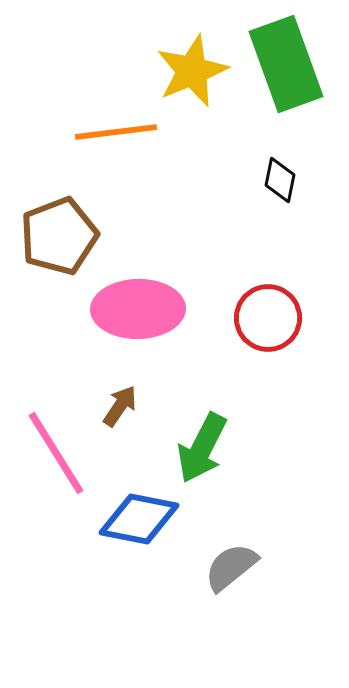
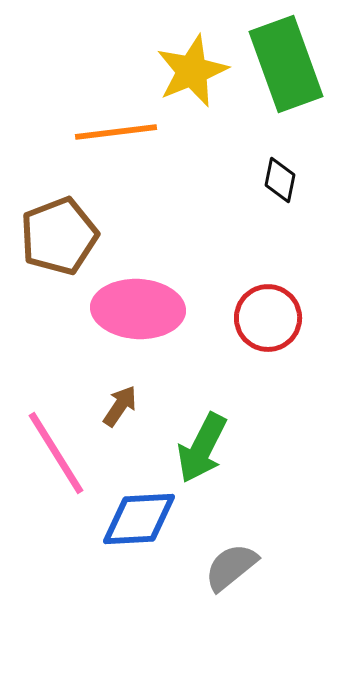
pink ellipse: rotated 4 degrees clockwise
blue diamond: rotated 14 degrees counterclockwise
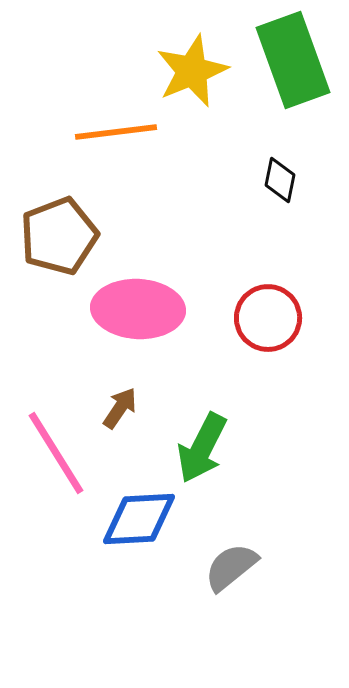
green rectangle: moved 7 px right, 4 px up
brown arrow: moved 2 px down
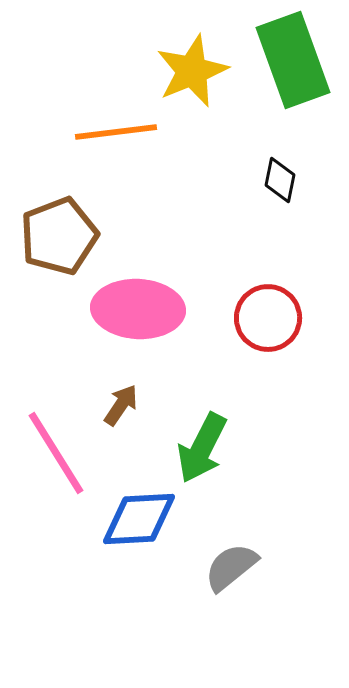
brown arrow: moved 1 px right, 3 px up
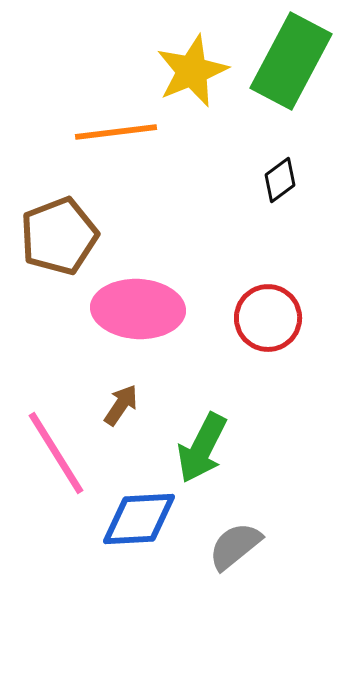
green rectangle: moved 2 px left, 1 px down; rotated 48 degrees clockwise
black diamond: rotated 42 degrees clockwise
gray semicircle: moved 4 px right, 21 px up
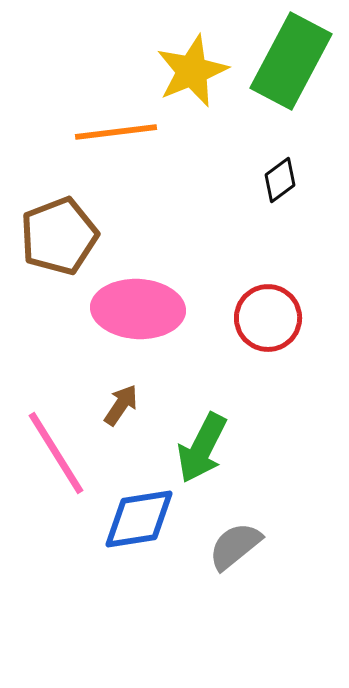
blue diamond: rotated 6 degrees counterclockwise
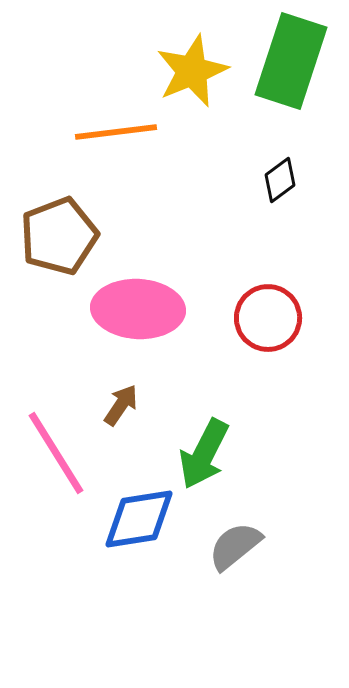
green rectangle: rotated 10 degrees counterclockwise
green arrow: moved 2 px right, 6 px down
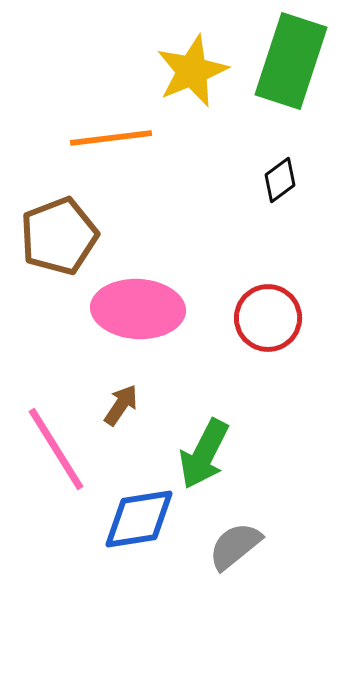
orange line: moved 5 px left, 6 px down
pink line: moved 4 px up
